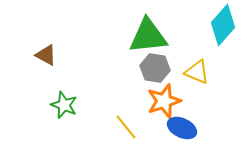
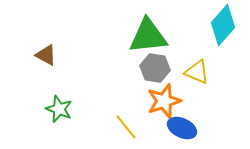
green star: moved 5 px left, 4 px down
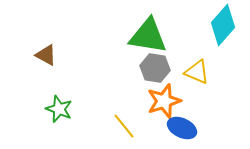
green triangle: rotated 15 degrees clockwise
yellow line: moved 2 px left, 1 px up
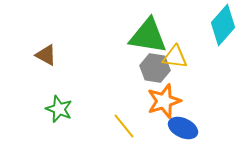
yellow triangle: moved 22 px left, 15 px up; rotated 16 degrees counterclockwise
blue ellipse: moved 1 px right
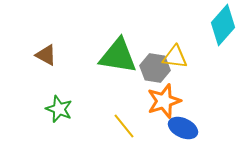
green triangle: moved 30 px left, 20 px down
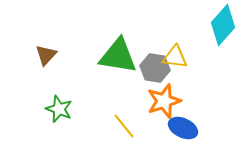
brown triangle: rotated 45 degrees clockwise
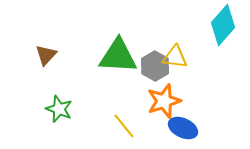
green triangle: rotated 6 degrees counterclockwise
gray hexagon: moved 2 px up; rotated 20 degrees clockwise
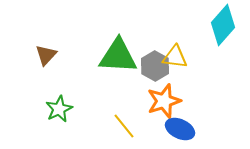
green star: rotated 24 degrees clockwise
blue ellipse: moved 3 px left, 1 px down
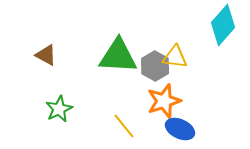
brown triangle: rotated 45 degrees counterclockwise
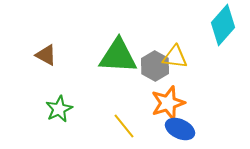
orange star: moved 4 px right, 2 px down
